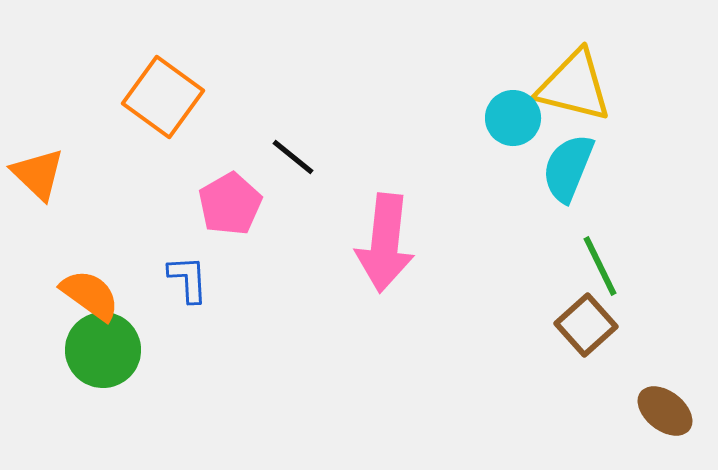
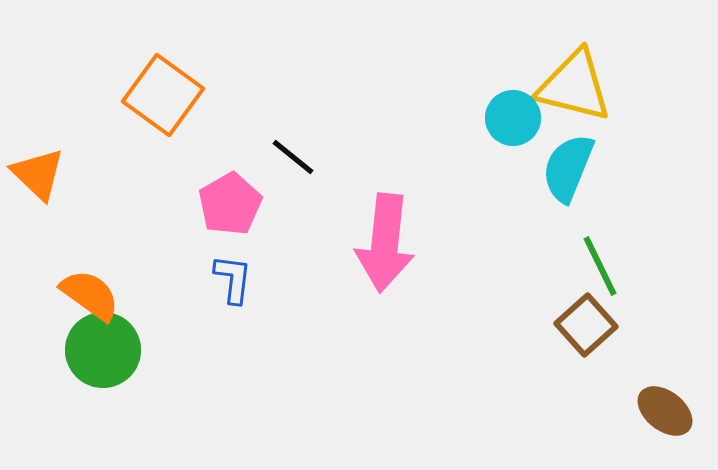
orange square: moved 2 px up
blue L-shape: moved 45 px right; rotated 10 degrees clockwise
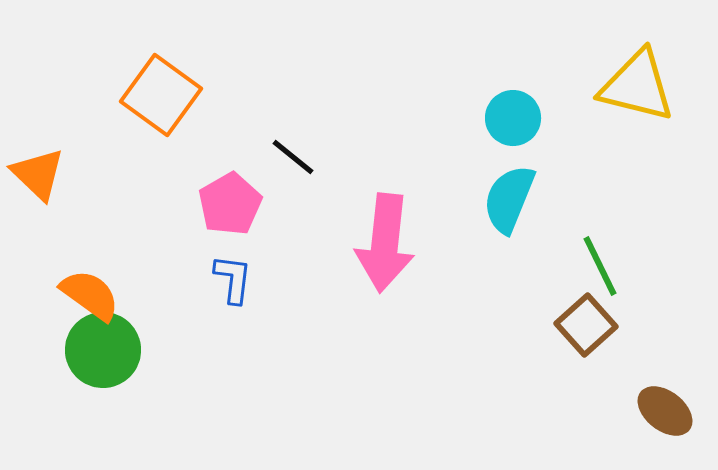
yellow triangle: moved 63 px right
orange square: moved 2 px left
cyan semicircle: moved 59 px left, 31 px down
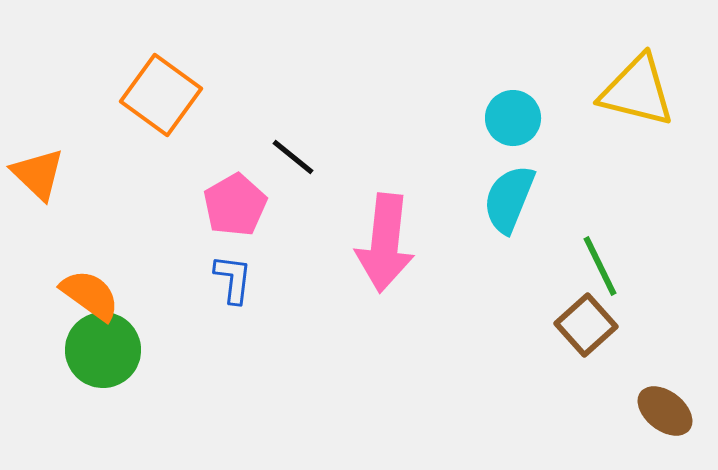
yellow triangle: moved 5 px down
pink pentagon: moved 5 px right, 1 px down
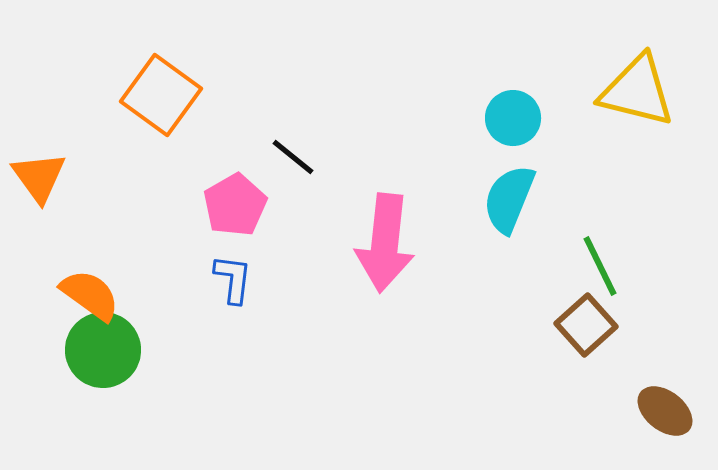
orange triangle: moved 1 px right, 3 px down; rotated 10 degrees clockwise
